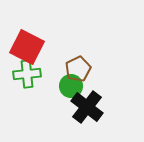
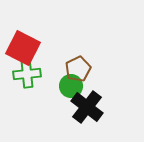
red square: moved 4 px left, 1 px down
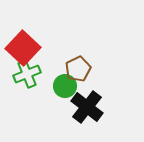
red square: rotated 16 degrees clockwise
green cross: rotated 16 degrees counterclockwise
green circle: moved 6 px left
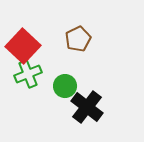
red square: moved 2 px up
brown pentagon: moved 30 px up
green cross: moved 1 px right
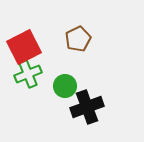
red square: moved 1 px right, 1 px down; rotated 20 degrees clockwise
black cross: rotated 32 degrees clockwise
